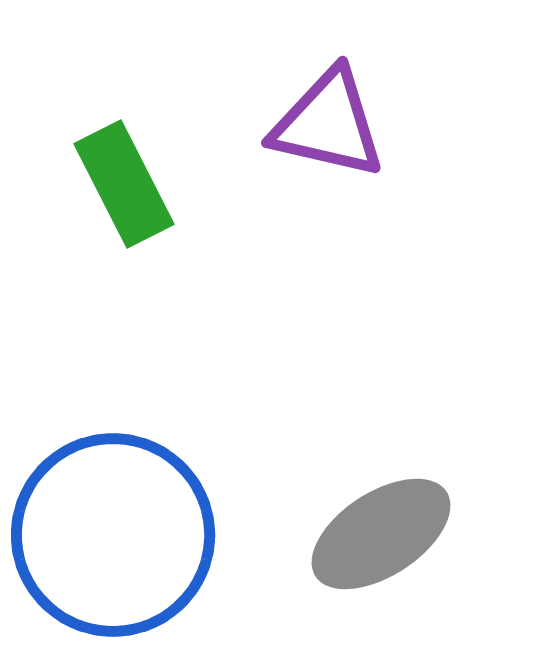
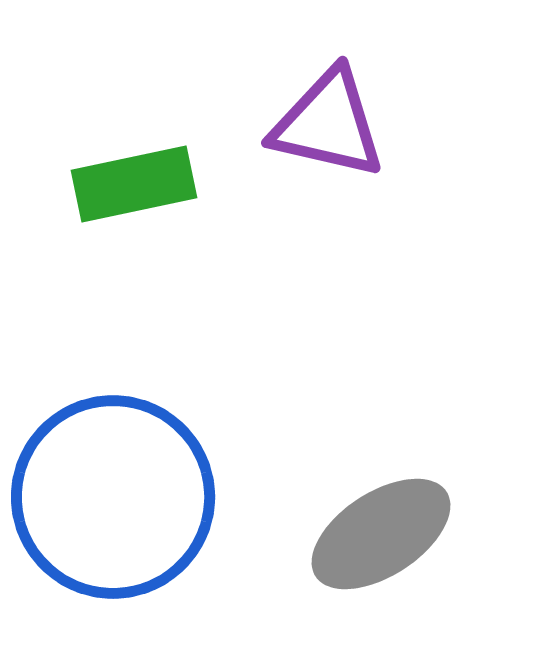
green rectangle: moved 10 px right; rotated 75 degrees counterclockwise
blue circle: moved 38 px up
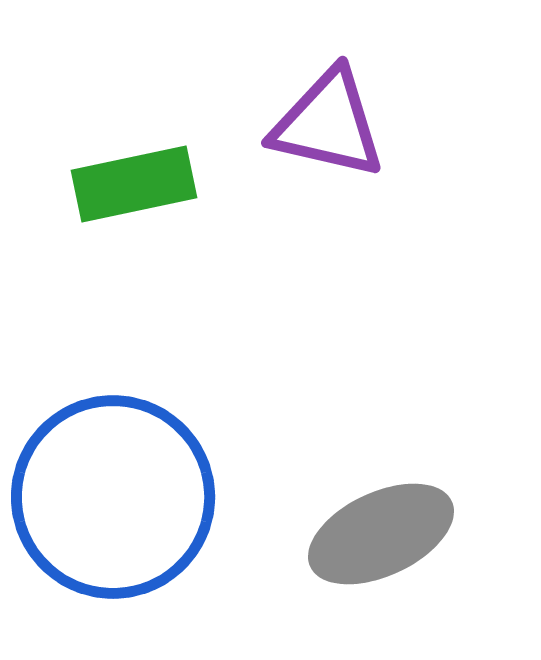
gray ellipse: rotated 8 degrees clockwise
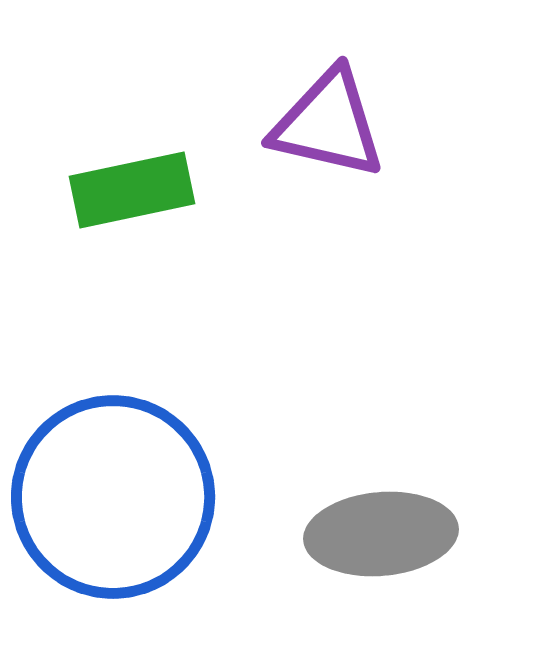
green rectangle: moved 2 px left, 6 px down
gray ellipse: rotated 20 degrees clockwise
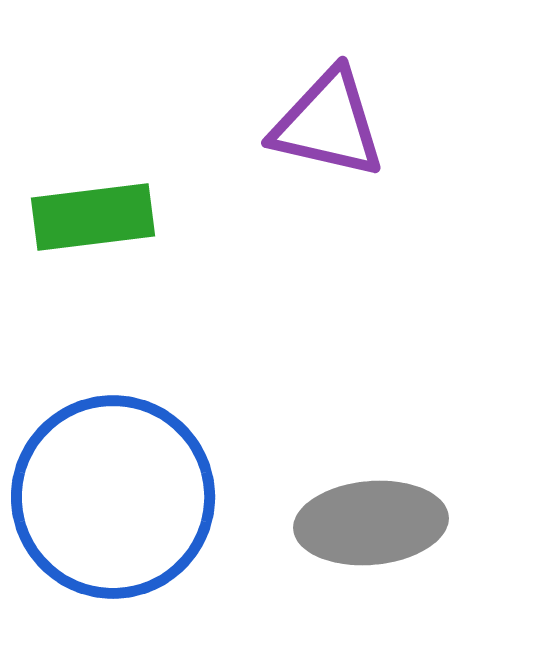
green rectangle: moved 39 px left, 27 px down; rotated 5 degrees clockwise
gray ellipse: moved 10 px left, 11 px up
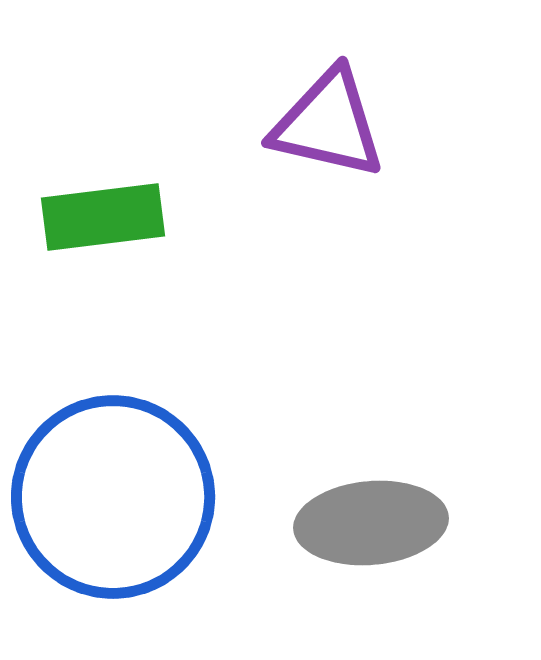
green rectangle: moved 10 px right
